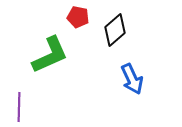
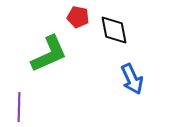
black diamond: moved 1 px left; rotated 60 degrees counterclockwise
green L-shape: moved 1 px left, 1 px up
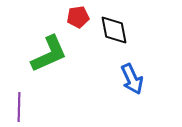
red pentagon: rotated 20 degrees counterclockwise
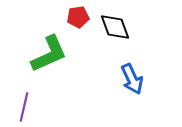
black diamond: moved 1 px right, 3 px up; rotated 8 degrees counterclockwise
purple line: moved 5 px right; rotated 12 degrees clockwise
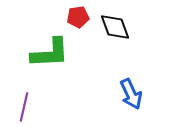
green L-shape: moved 1 px right, 1 px up; rotated 21 degrees clockwise
blue arrow: moved 1 px left, 15 px down
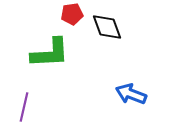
red pentagon: moved 6 px left, 3 px up
black diamond: moved 8 px left
blue arrow: rotated 136 degrees clockwise
